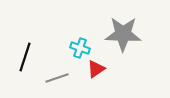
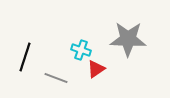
gray star: moved 5 px right, 5 px down
cyan cross: moved 1 px right, 2 px down
gray line: moved 1 px left; rotated 40 degrees clockwise
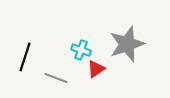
gray star: moved 1 px left, 5 px down; rotated 21 degrees counterclockwise
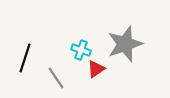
gray star: moved 2 px left
black line: moved 1 px down
gray line: rotated 35 degrees clockwise
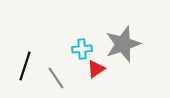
gray star: moved 2 px left
cyan cross: moved 1 px right, 1 px up; rotated 24 degrees counterclockwise
black line: moved 8 px down
